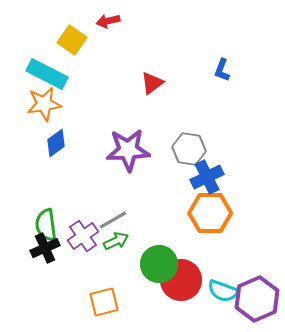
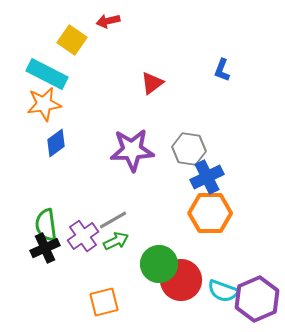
purple star: moved 4 px right
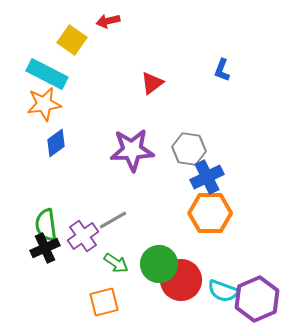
green arrow: moved 22 px down; rotated 60 degrees clockwise
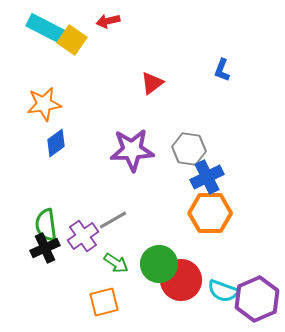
cyan rectangle: moved 45 px up
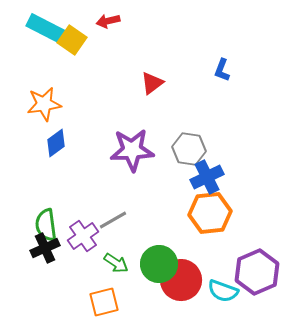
orange hexagon: rotated 6 degrees counterclockwise
purple hexagon: moved 27 px up
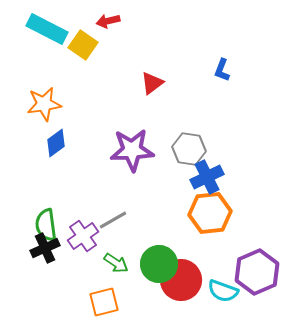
yellow square: moved 11 px right, 5 px down
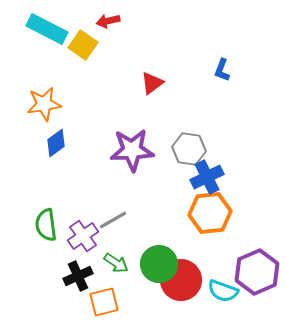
black cross: moved 33 px right, 28 px down
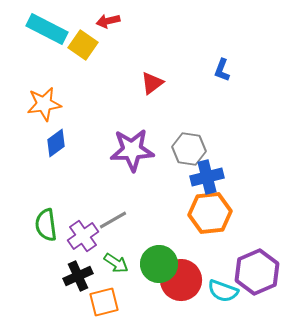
blue cross: rotated 12 degrees clockwise
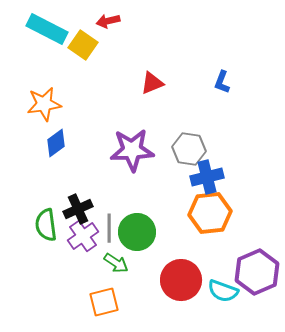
blue L-shape: moved 12 px down
red triangle: rotated 15 degrees clockwise
gray line: moved 4 px left, 8 px down; rotated 60 degrees counterclockwise
green circle: moved 22 px left, 32 px up
black cross: moved 67 px up
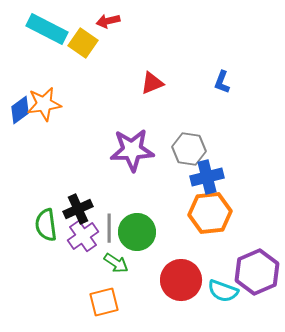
yellow square: moved 2 px up
blue diamond: moved 36 px left, 33 px up
